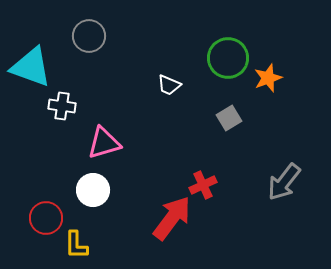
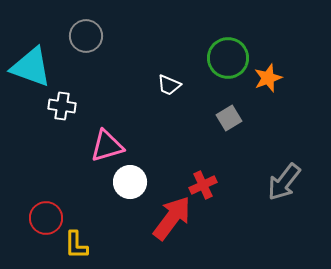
gray circle: moved 3 px left
pink triangle: moved 3 px right, 3 px down
white circle: moved 37 px right, 8 px up
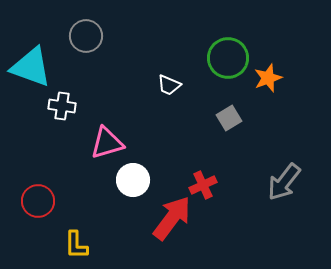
pink triangle: moved 3 px up
white circle: moved 3 px right, 2 px up
red circle: moved 8 px left, 17 px up
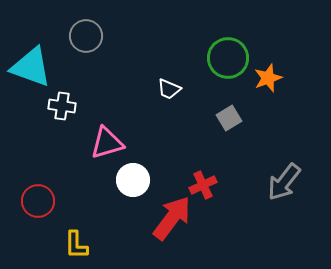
white trapezoid: moved 4 px down
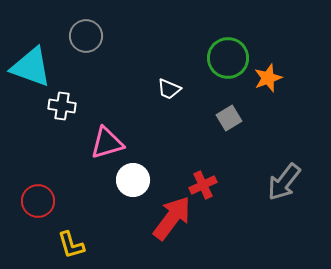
yellow L-shape: moved 5 px left; rotated 16 degrees counterclockwise
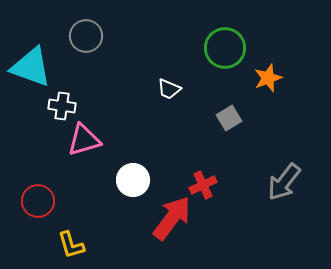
green circle: moved 3 px left, 10 px up
pink triangle: moved 23 px left, 3 px up
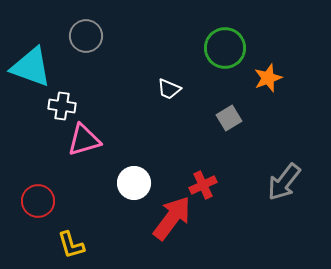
white circle: moved 1 px right, 3 px down
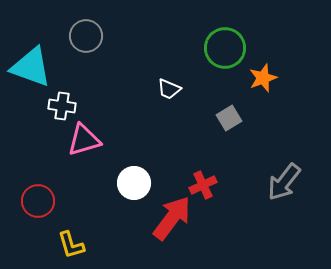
orange star: moved 5 px left
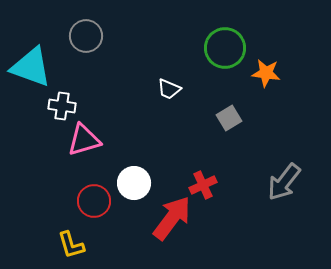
orange star: moved 3 px right, 5 px up; rotated 28 degrees clockwise
red circle: moved 56 px right
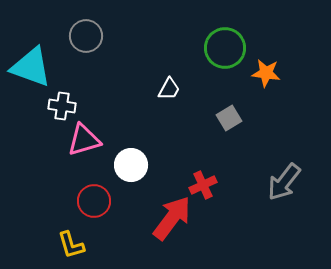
white trapezoid: rotated 85 degrees counterclockwise
white circle: moved 3 px left, 18 px up
